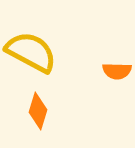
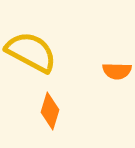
orange diamond: moved 12 px right
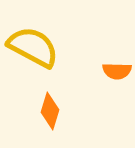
yellow semicircle: moved 2 px right, 5 px up
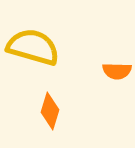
yellow semicircle: rotated 12 degrees counterclockwise
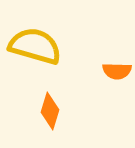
yellow semicircle: moved 2 px right, 1 px up
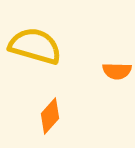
orange diamond: moved 5 px down; rotated 24 degrees clockwise
